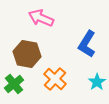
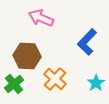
blue L-shape: moved 2 px up; rotated 12 degrees clockwise
brown hexagon: moved 2 px down; rotated 8 degrees counterclockwise
cyan star: moved 1 px left, 1 px down
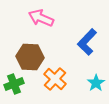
brown hexagon: moved 3 px right, 1 px down
green cross: rotated 18 degrees clockwise
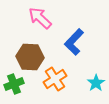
pink arrow: moved 1 px left; rotated 20 degrees clockwise
blue L-shape: moved 13 px left
orange cross: rotated 15 degrees clockwise
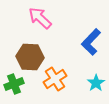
blue L-shape: moved 17 px right
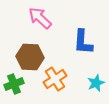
blue L-shape: moved 8 px left; rotated 40 degrees counterclockwise
cyan star: rotated 12 degrees clockwise
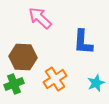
brown hexagon: moved 7 px left
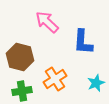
pink arrow: moved 7 px right, 4 px down
brown hexagon: moved 3 px left; rotated 12 degrees clockwise
green cross: moved 8 px right, 7 px down; rotated 12 degrees clockwise
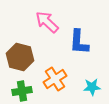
blue L-shape: moved 4 px left
cyan star: moved 4 px left, 4 px down; rotated 18 degrees clockwise
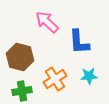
blue L-shape: rotated 8 degrees counterclockwise
cyan star: moved 3 px left, 11 px up
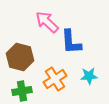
blue L-shape: moved 8 px left
